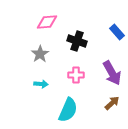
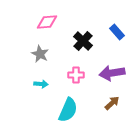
black cross: moved 6 px right; rotated 24 degrees clockwise
gray star: rotated 12 degrees counterclockwise
purple arrow: rotated 110 degrees clockwise
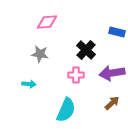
blue rectangle: rotated 35 degrees counterclockwise
black cross: moved 3 px right, 9 px down
gray star: rotated 18 degrees counterclockwise
cyan arrow: moved 12 px left
cyan semicircle: moved 2 px left
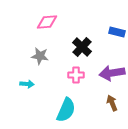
black cross: moved 4 px left, 3 px up
gray star: moved 2 px down
cyan arrow: moved 2 px left
brown arrow: rotated 70 degrees counterclockwise
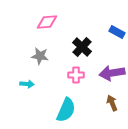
blue rectangle: rotated 14 degrees clockwise
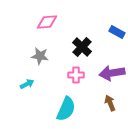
cyan arrow: rotated 32 degrees counterclockwise
brown arrow: moved 2 px left
cyan semicircle: moved 1 px up
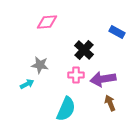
black cross: moved 2 px right, 3 px down
gray star: moved 9 px down
purple arrow: moved 9 px left, 6 px down
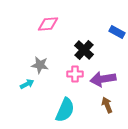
pink diamond: moved 1 px right, 2 px down
pink cross: moved 1 px left, 1 px up
brown arrow: moved 3 px left, 2 px down
cyan semicircle: moved 1 px left, 1 px down
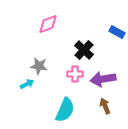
pink diamond: rotated 15 degrees counterclockwise
gray star: moved 1 px left, 1 px down
brown arrow: moved 2 px left, 1 px down
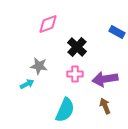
black cross: moved 7 px left, 3 px up
purple arrow: moved 2 px right
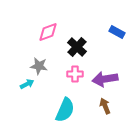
pink diamond: moved 8 px down
